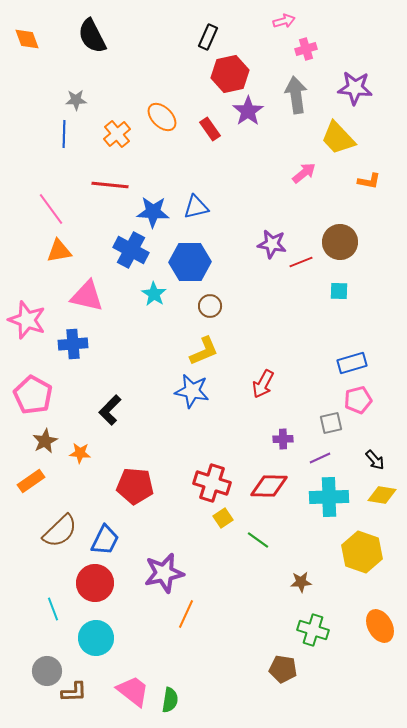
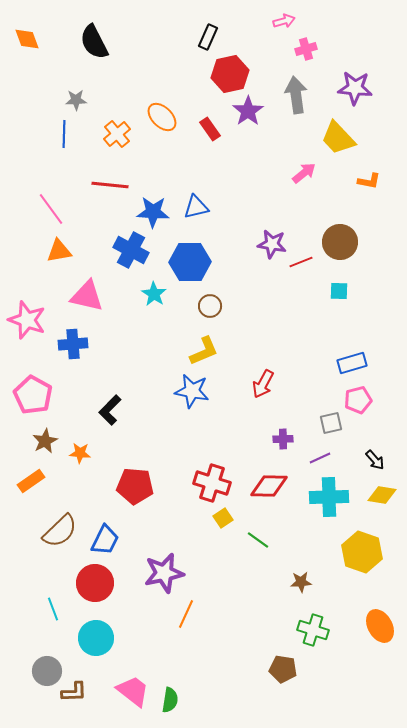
black semicircle at (92, 36): moved 2 px right, 6 px down
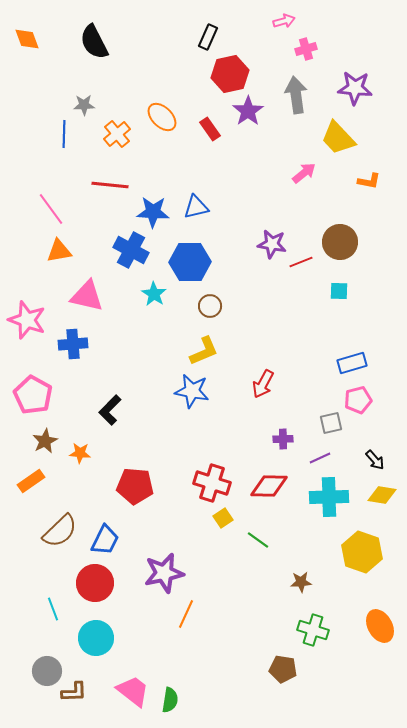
gray star at (76, 100): moved 8 px right, 5 px down
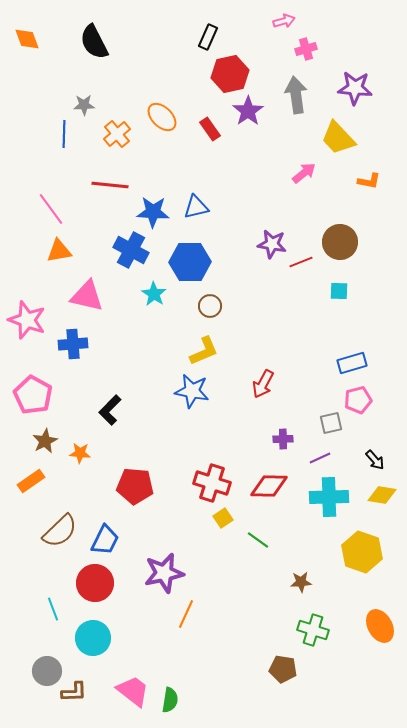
cyan circle at (96, 638): moved 3 px left
